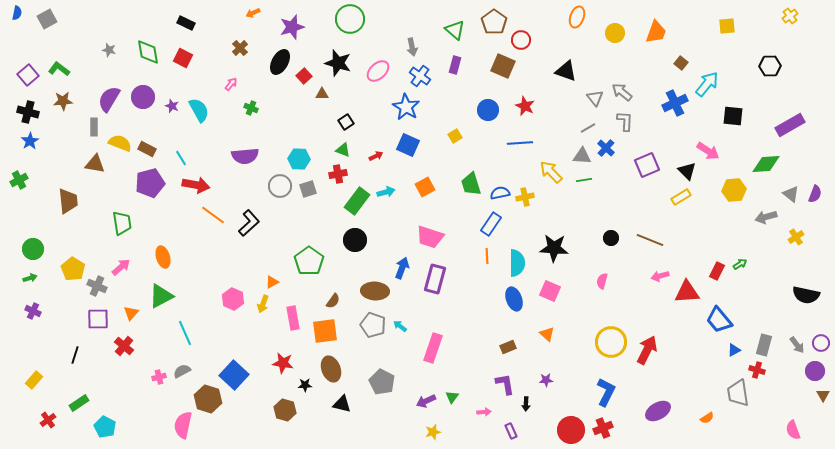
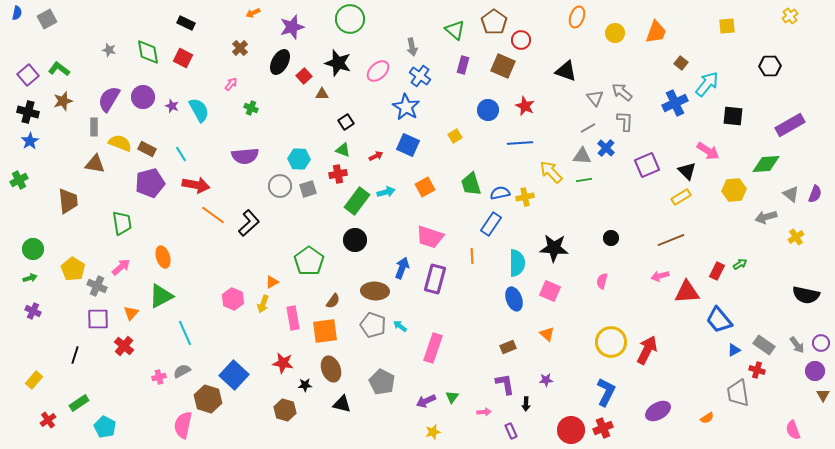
purple rectangle at (455, 65): moved 8 px right
brown star at (63, 101): rotated 12 degrees counterclockwise
cyan line at (181, 158): moved 4 px up
brown line at (650, 240): moved 21 px right; rotated 44 degrees counterclockwise
orange line at (487, 256): moved 15 px left
gray rectangle at (764, 345): rotated 70 degrees counterclockwise
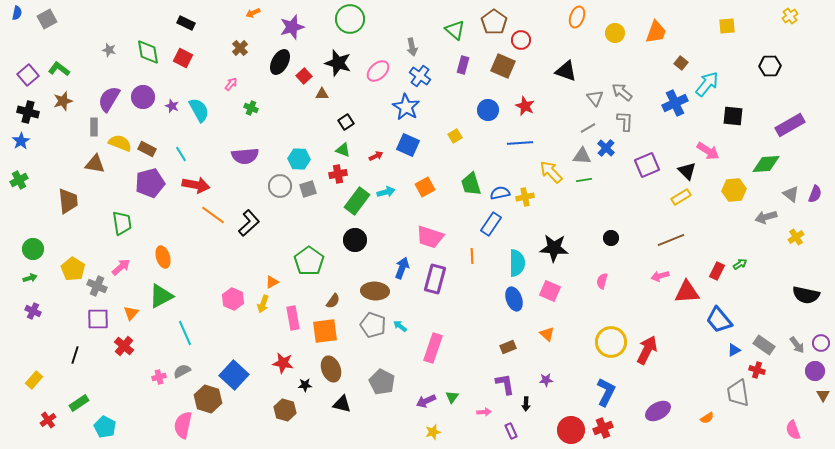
blue star at (30, 141): moved 9 px left
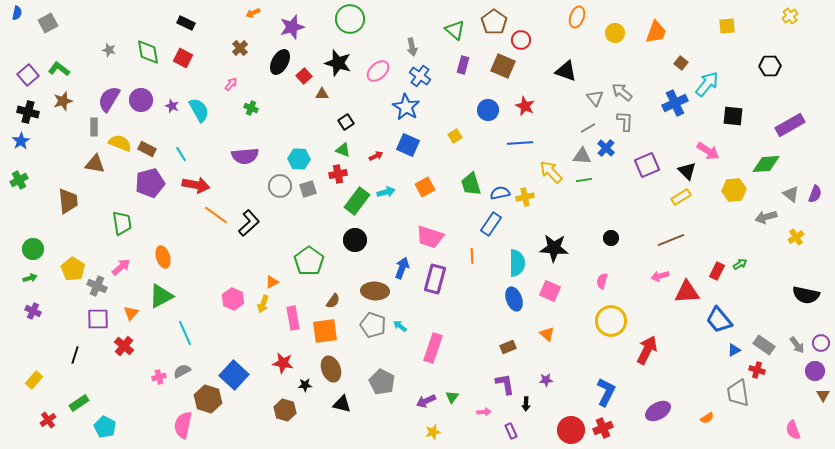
gray square at (47, 19): moved 1 px right, 4 px down
purple circle at (143, 97): moved 2 px left, 3 px down
orange line at (213, 215): moved 3 px right
yellow circle at (611, 342): moved 21 px up
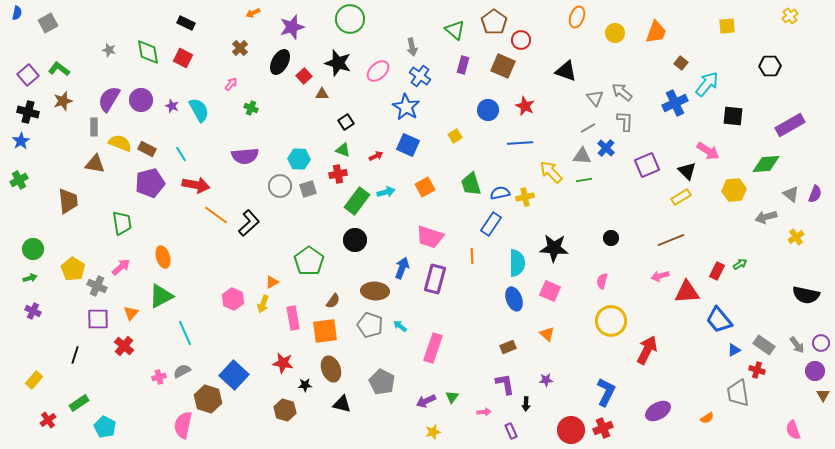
gray pentagon at (373, 325): moved 3 px left
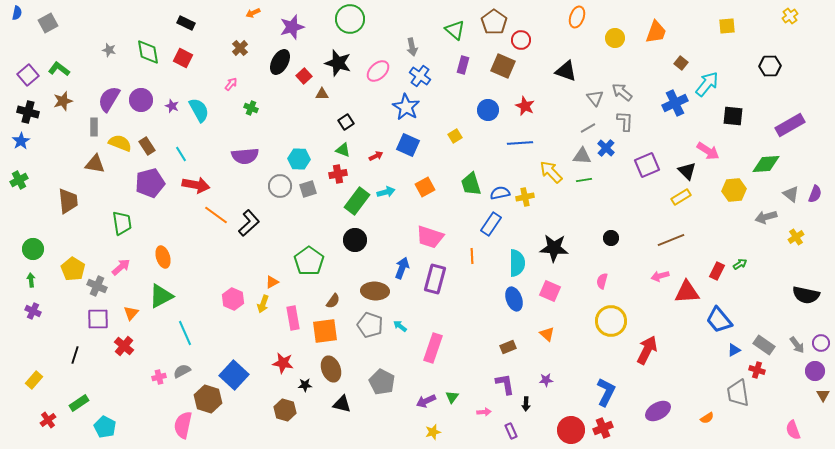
yellow circle at (615, 33): moved 5 px down
brown rectangle at (147, 149): moved 3 px up; rotated 30 degrees clockwise
green arrow at (30, 278): moved 1 px right, 2 px down; rotated 80 degrees counterclockwise
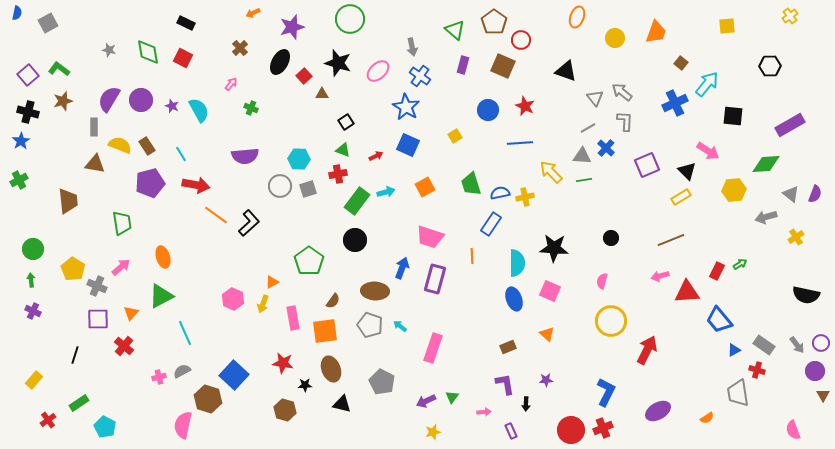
yellow semicircle at (120, 143): moved 2 px down
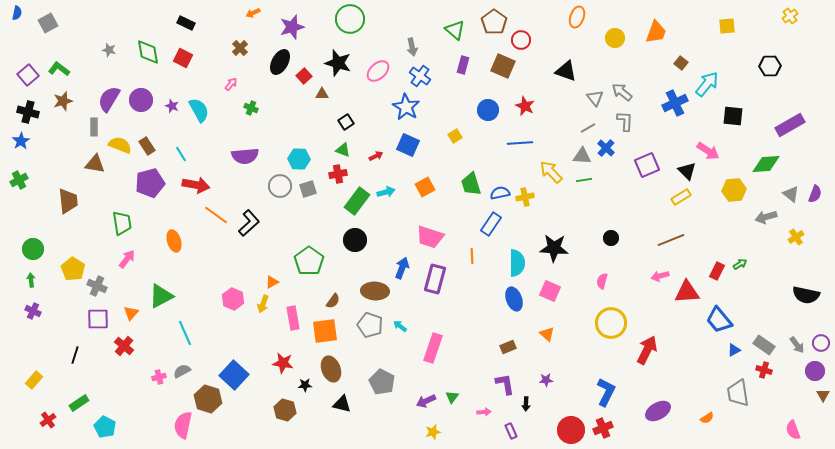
orange ellipse at (163, 257): moved 11 px right, 16 px up
pink arrow at (121, 267): moved 6 px right, 8 px up; rotated 12 degrees counterclockwise
yellow circle at (611, 321): moved 2 px down
red cross at (757, 370): moved 7 px right
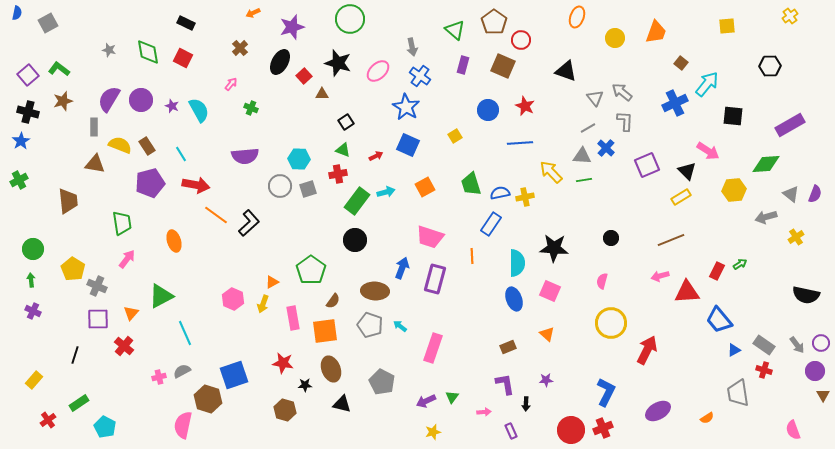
green pentagon at (309, 261): moved 2 px right, 9 px down
blue square at (234, 375): rotated 28 degrees clockwise
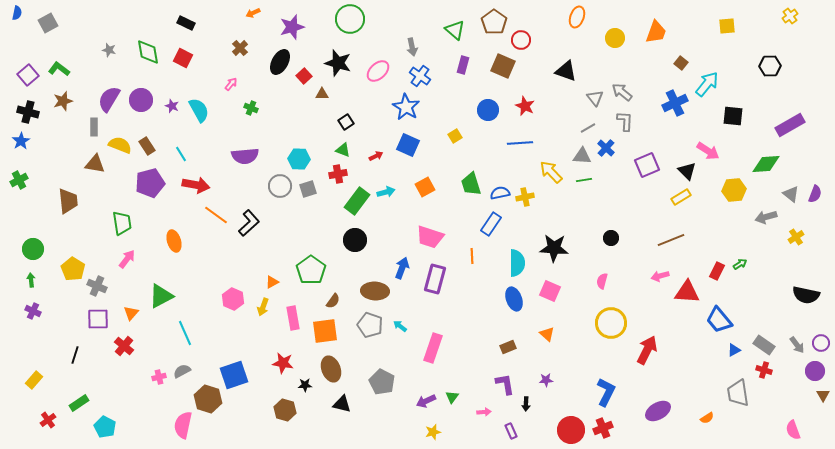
red triangle at (687, 292): rotated 8 degrees clockwise
yellow arrow at (263, 304): moved 3 px down
